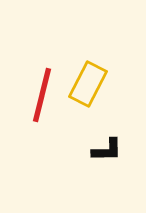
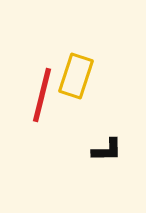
yellow rectangle: moved 12 px left, 8 px up; rotated 9 degrees counterclockwise
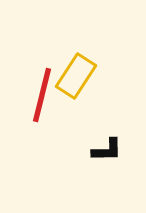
yellow rectangle: rotated 15 degrees clockwise
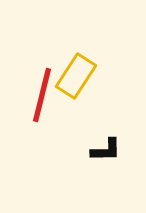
black L-shape: moved 1 px left
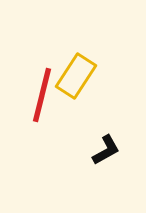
black L-shape: rotated 28 degrees counterclockwise
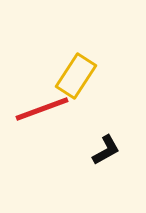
red line: moved 14 px down; rotated 56 degrees clockwise
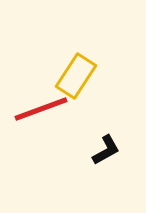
red line: moved 1 px left
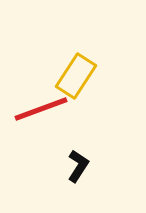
black L-shape: moved 28 px left, 16 px down; rotated 28 degrees counterclockwise
